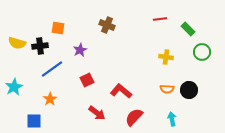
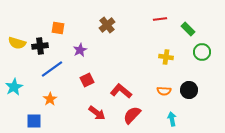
brown cross: rotated 28 degrees clockwise
orange semicircle: moved 3 px left, 2 px down
red semicircle: moved 2 px left, 2 px up
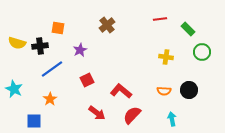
cyan star: moved 2 px down; rotated 18 degrees counterclockwise
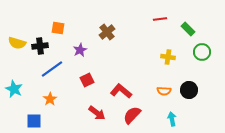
brown cross: moved 7 px down
yellow cross: moved 2 px right
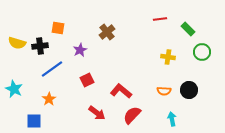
orange star: moved 1 px left
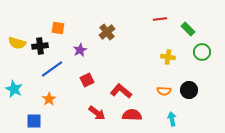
red semicircle: rotated 48 degrees clockwise
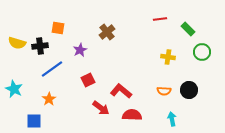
red square: moved 1 px right
red arrow: moved 4 px right, 5 px up
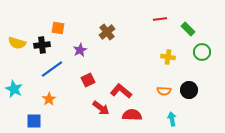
black cross: moved 2 px right, 1 px up
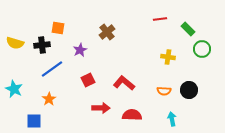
yellow semicircle: moved 2 px left
green circle: moved 3 px up
red L-shape: moved 3 px right, 8 px up
red arrow: rotated 36 degrees counterclockwise
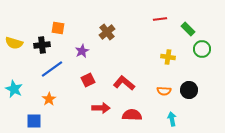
yellow semicircle: moved 1 px left
purple star: moved 2 px right, 1 px down
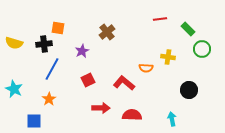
black cross: moved 2 px right, 1 px up
blue line: rotated 25 degrees counterclockwise
orange semicircle: moved 18 px left, 23 px up
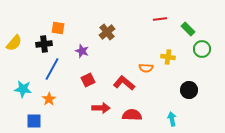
yellow semicircle: rotated 66 degrees counterclockwise
purple star: rotated 24 degrees counterclockwise
cyan star: moved 9 px right; rotated 18 degrees counterclockwise
